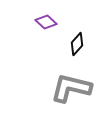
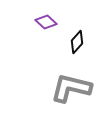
black diamond: moved 2 px up
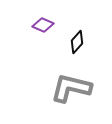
purple diamond: moved 3 px left, 3 px down; rotated 20 degrees counterclockwise
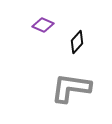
gray L-shape: rotated 6 degrees counterclockwise
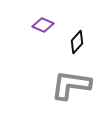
gray L-shape: moved 3 px up
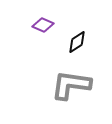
black diamond: rotated 15 degrees clockwise
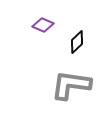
black diamond: rotated 10 degrees counterclockwise
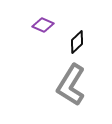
gray L-shape: rotated 66 degrees counterclockwise
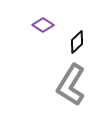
purple diamond: rotated 10 degrees clockwise
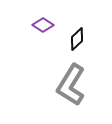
black diamond: moved 3 px up
